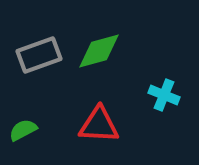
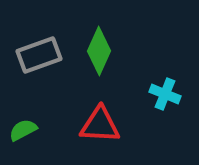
green diamond: rotated 51 degrees counterclockwise
cyan cross: moved 1 px right, 1 px up
red triangle: moved 1 px right
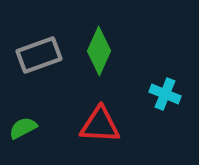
green semicircle: moved 2 px up
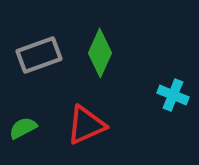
green diamond: moved 1 px right, 2 px down
cyan cross: moved 8 px right, 1 px down
red triangle: moved 14 px left; rotated 27 degrees counterclockwise
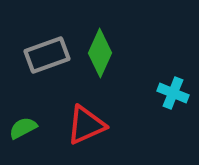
gray rectangle: moved 8 px right
cyan cross: moved 2 px up
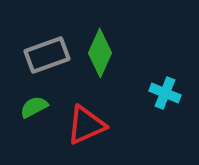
cyan cross: moved 8 px left
green semicircle: moved 11 px right, 21 px up
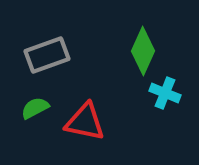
green diamond: moved 43 px right, 2 px up
green semicircle: moved 1 px right, 1 px down
red triangle: moved 1 px left, 3 px up; rotated 36 degrees clockwise
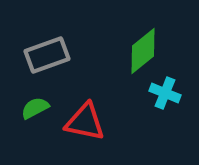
green diamond: rotated 27 degrees clockwise
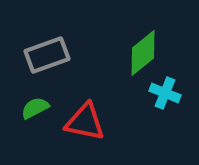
green diamond: moved 2 px down
